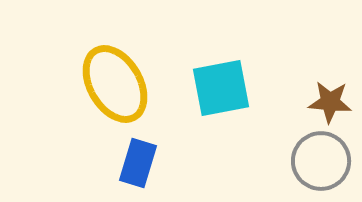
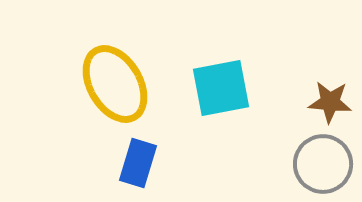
gray circle: moved 2 px right, 3 px down
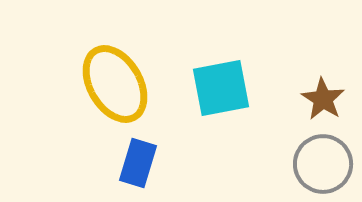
brown star: moved 7 px left, 3 px up; rotated 27 degrees clockwise
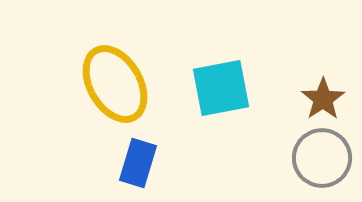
brown star: rotated 6 degrees clockwise
gray circle: moved 1 px left, 6 px up
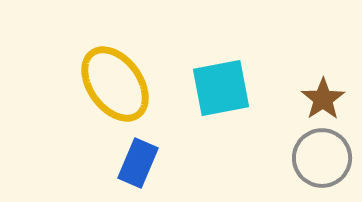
yellow ellipse: rotated 6 degrees counterclockwise
blue rectangle: rotated 6 degrees clockwise
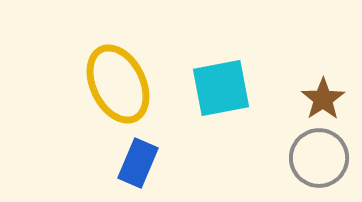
yellow ellipse: moved 3 px right; rotated 10 degrees clockwise
gray circle: moved 3 px left
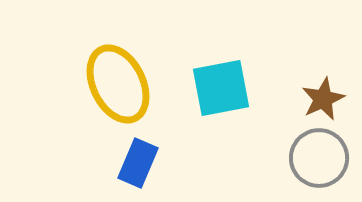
brown star: rotated 9 degrees clockwise
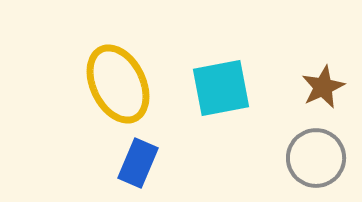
brown star: moved 12 px up
gray circle: moved 3 px left
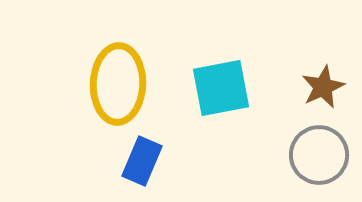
yellow ellipse: rotated 28 degrees clockwise
gray circle: moved 3 px right, 3 px up
blue rectangle: moved 4 px right, 2 px up
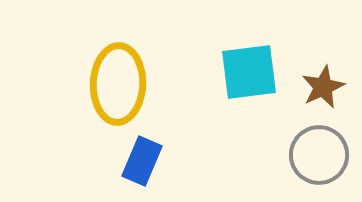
cyan square: moved 28 px right, 16 px up; rotated 4 degrees clockwise
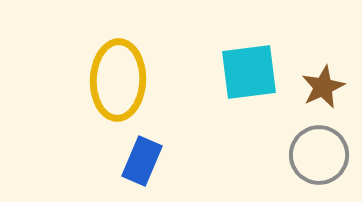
yellow ellipse: moved 4 px up
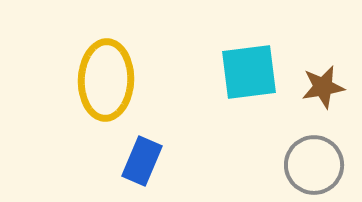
yellow ellipse: moved 12 px left
brown star: rotated 15 degrees clockwise
gray circle: moved 5 px left, 10 px down
